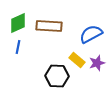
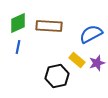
black hexagon: rotated 15 degrees counterclockwise
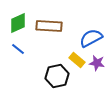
blue semicircle: moved 4 px down
blue line: moved 2 px down; rotated 64 degrees counterclockwise
purple star: rotated 28 degrees clockwise
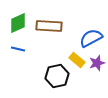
blue line: rotated 24 degrees counterclockwise
purple star: rotated 28 degrees counterclockwise
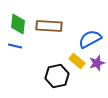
green diamond: moved 1 px down; rotated 60 degrees counterclockwise
blue semicircle: moved 1 px left, 1 px down
blue line: moved 3 px left, 3 px up
yellow rectangle: moved 1 px down
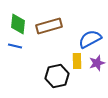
brown rectangle: rotated 20 degrees counterclockwise
yellow rectangle: rotated 49 degrees clockwise
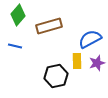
green diamond: moved 9 px up; rotated 35 degrees clockwise
black hexagon: moved 1 px left
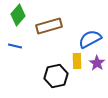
purple star: rotated 21 degrees counterclockwise
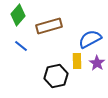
blue line: moved 6 px right; rotated 24 degrees clockwise
